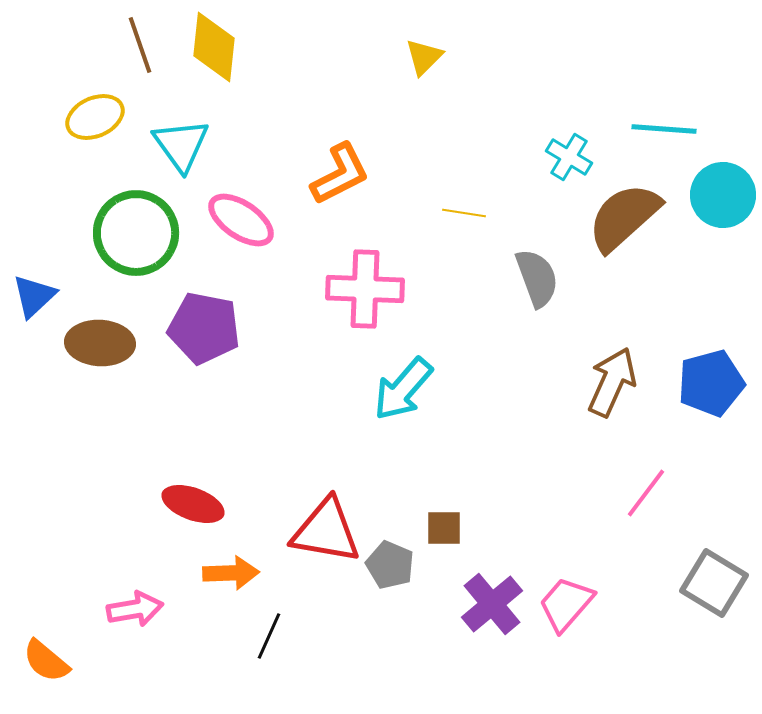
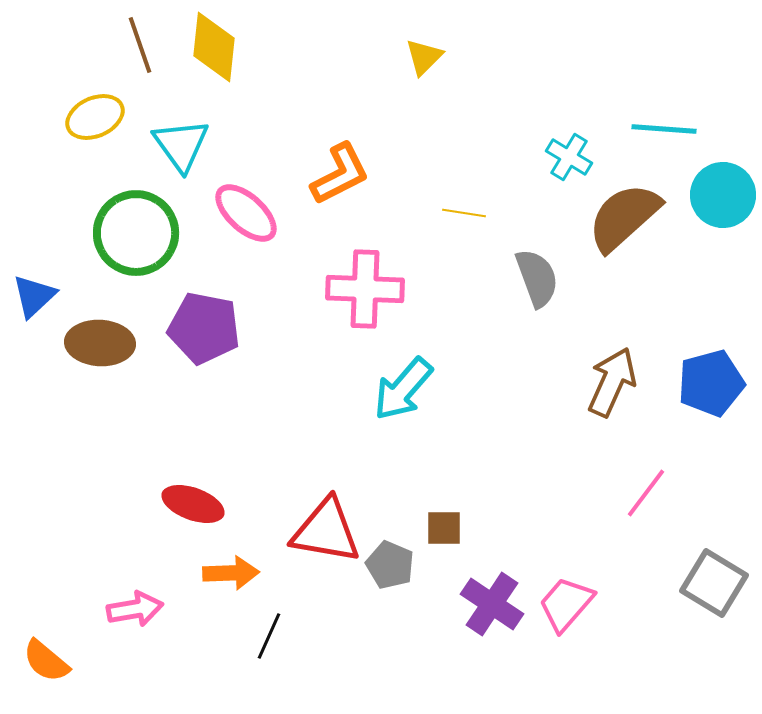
pink ellipse: moved 5 px right, 7 px up; rotated 8 degrees clockwise
purple cross: rotated 16 degrees counterclockwise
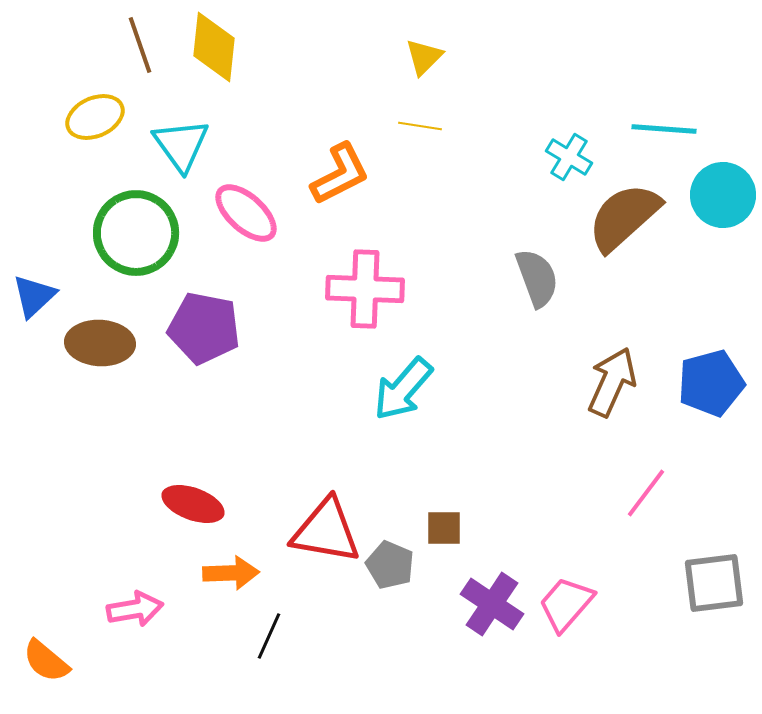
yellow line: moved 44 px left, 87 px up
gray square: rotated 38 degrees counterclockwise
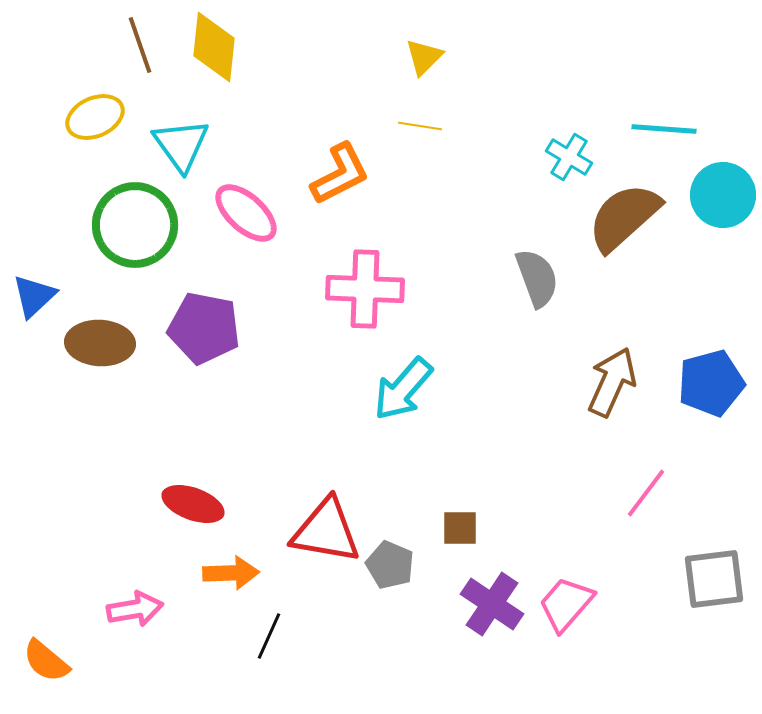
green circle: moved 1 px left, 8 px up
brown square: moved 16 px right
gray square: moved 4 px up
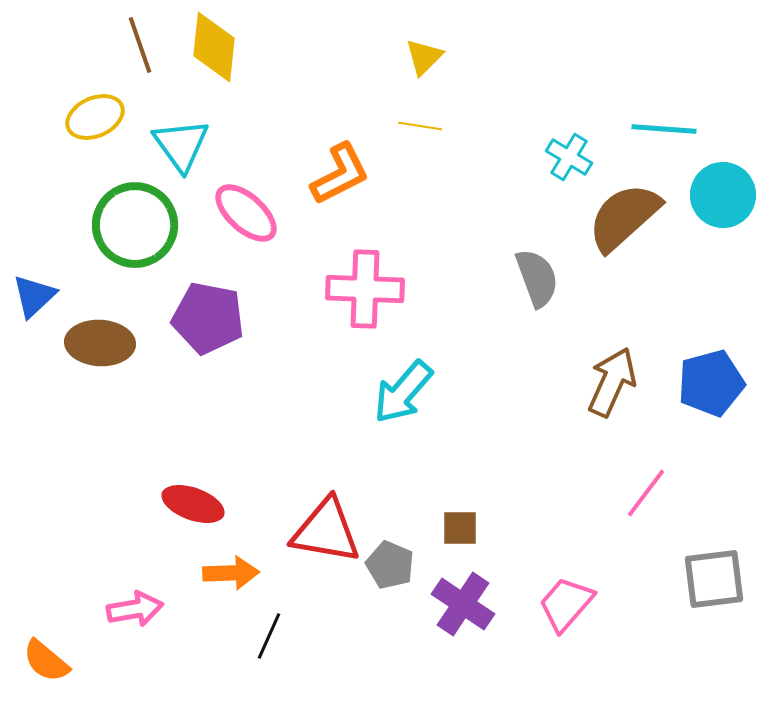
purple pentagon: moved 4 px right, 10 px up
cyan arrow: moved 3 px down
purple cross: moved 29 px left
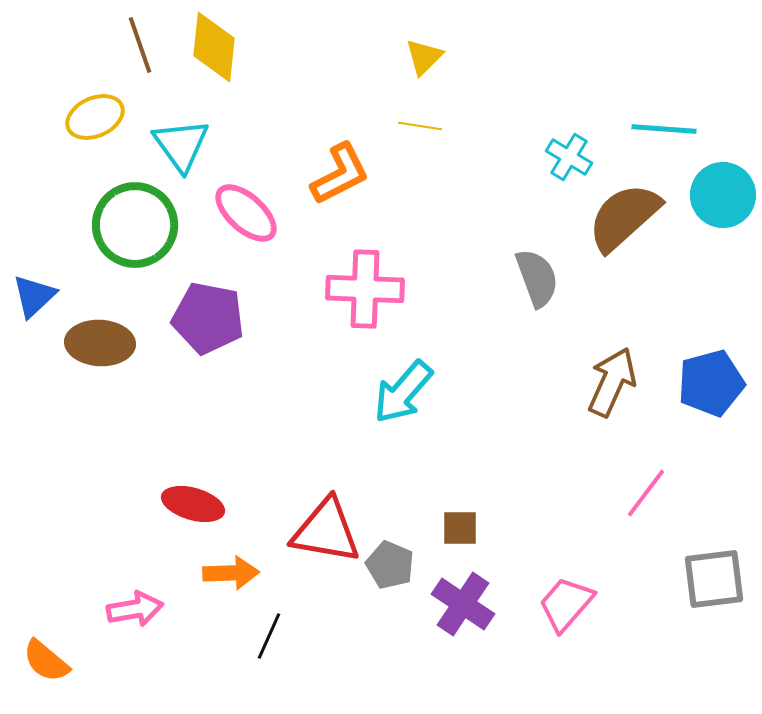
red ellipse: rotated 4 degrees counterclockwise
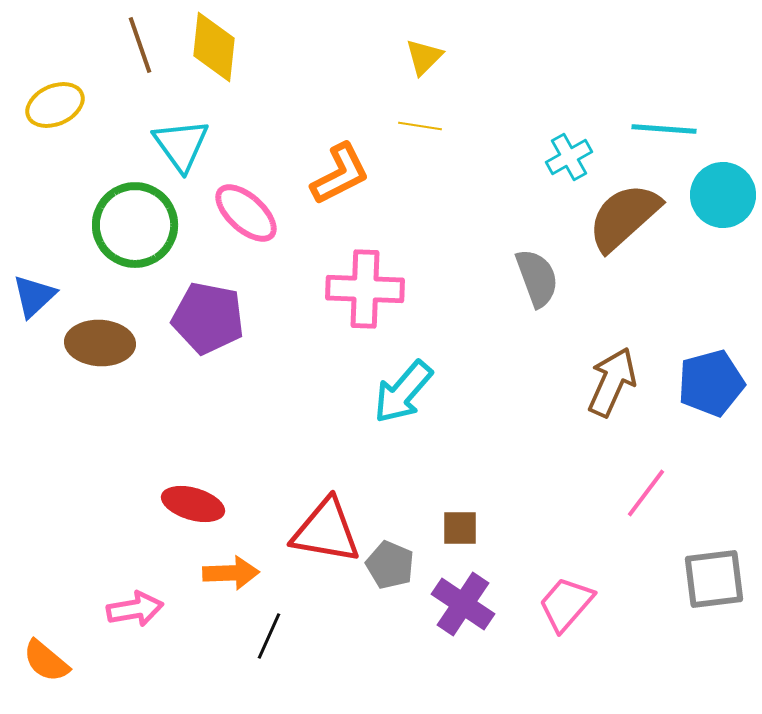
yellow ellipse: moved 40 px left, 12 px up
cyan cross: rotated 30 degrees clockwise
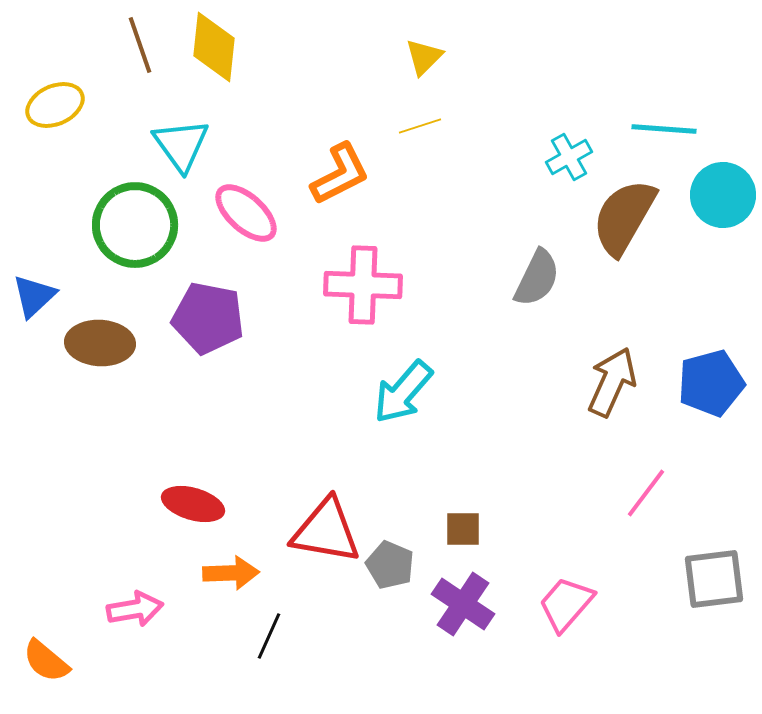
yellow line: rotated 27 degrees counterclockwise
brown semicircle: rotated 18 degrees counterclockwise
gray semicircle: rotated 46 degrees clockwise
pink cross: moved 2 px left, 4 px up
brown square: moved 3 px right, 1 px down
